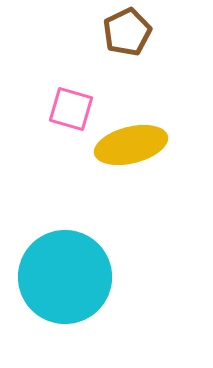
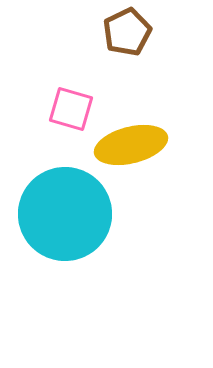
cyan circle: moved 63 px up
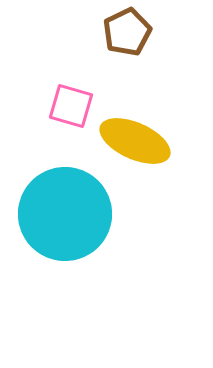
pink square: moved 3 px up
yellow ellipse: moved 4 px right, 4 px up; rotated 38 degrees clockwise
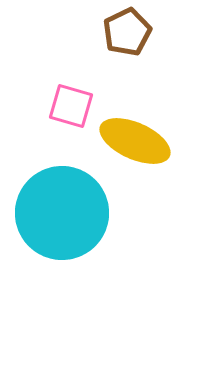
cyan circle: moved 3 px left, 1 px up
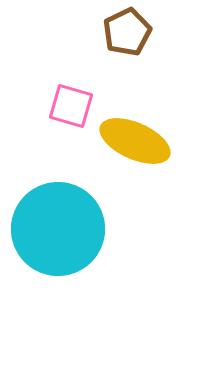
cyan circle: moved 4 px left, 16 px down
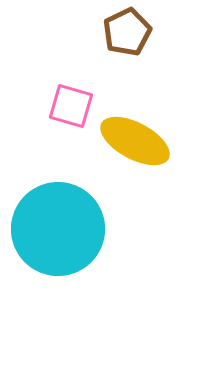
yellow ellipse: rotated 4 degrees clockwise
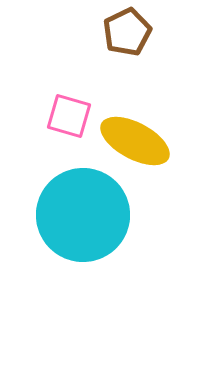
pink square: moved 2 px left, 10 px down
cyan circle: moved 25 px right, 14 px up
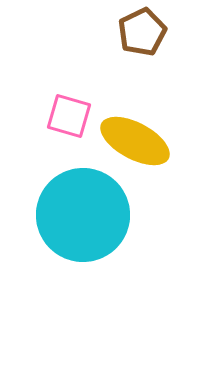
brown pentagon: moved 15 px right
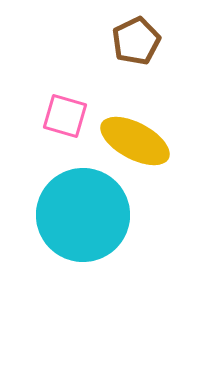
brown pentagon: moved 6 px left, 9 px down
pink square: moved 4 px left
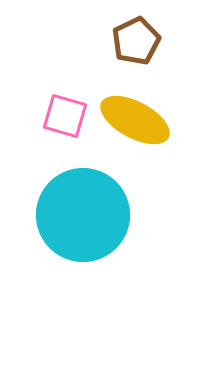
yellow ellipse: moved 21 px up
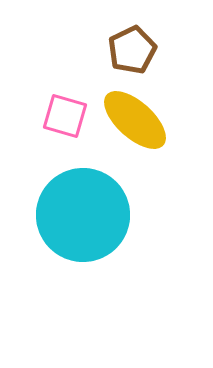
brown pentagon: moved 4 px left, 9 px down
yellow ellipse: rotated 14 degrees clockwise
